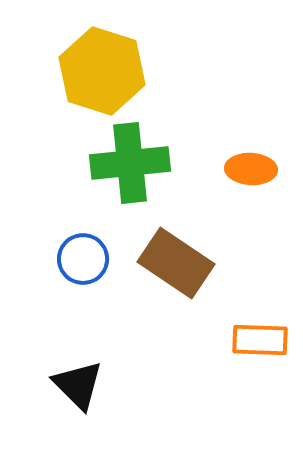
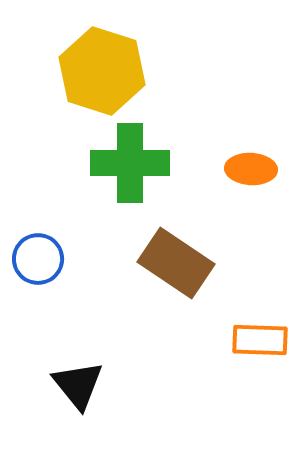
green cross: rotated 6 degrees clockwise
blue circle: moved 45 px left
black triangle: rotated 6 degrees clockwise
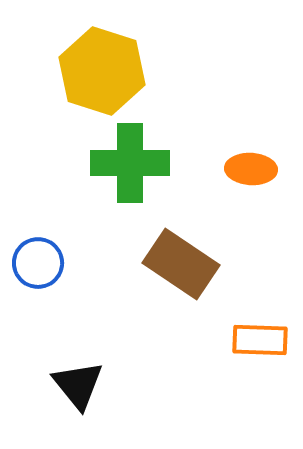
blue circle: moved 4 px down
brown rectangle: moved 5 px right, 1 px down
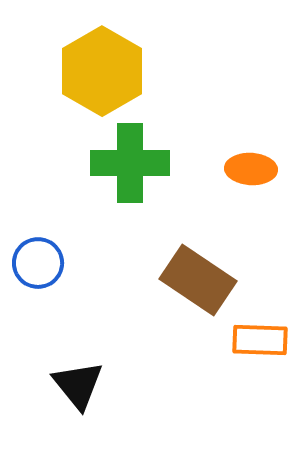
yellow hexagon: rotated 12 degrees clockwise
brown rectangle: moved 17 px right, 16 px down
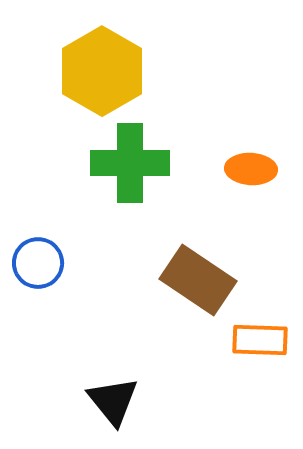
black triangle: moved 35 px right, 16 px down
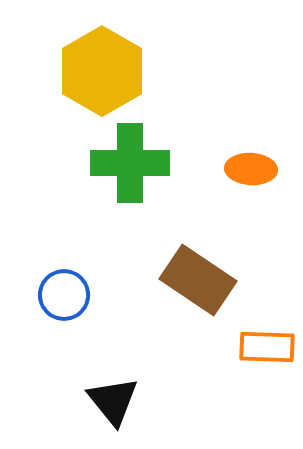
blue circle: moved 26 px right, 32 px down
orange rectangle: moved 7 px right, 7 px down
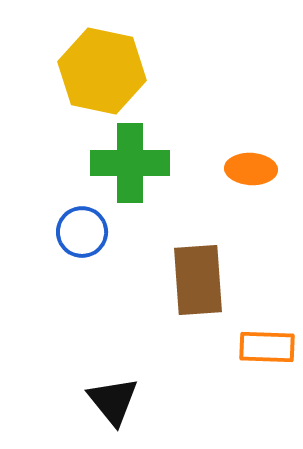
yellow hexagon: rotated 18 degrees counterclockwise
brown rectangle: rotated 52 degrees clockwise
blue circle: moved 18 px right, 63 px up
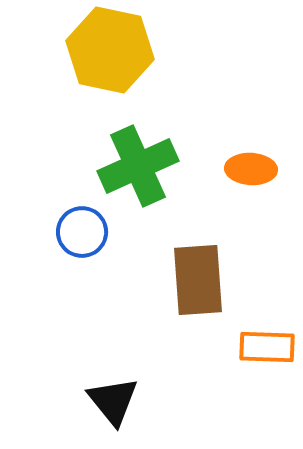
yellow hexagon: moved 8 px right, 21 px up
green cross: moved 8 px right, 3 px down; rotated 24 degrees counterclockwise
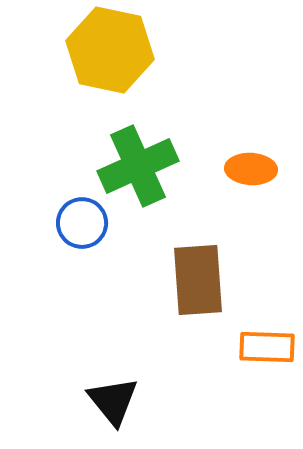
blue circle: moved 9 px up
